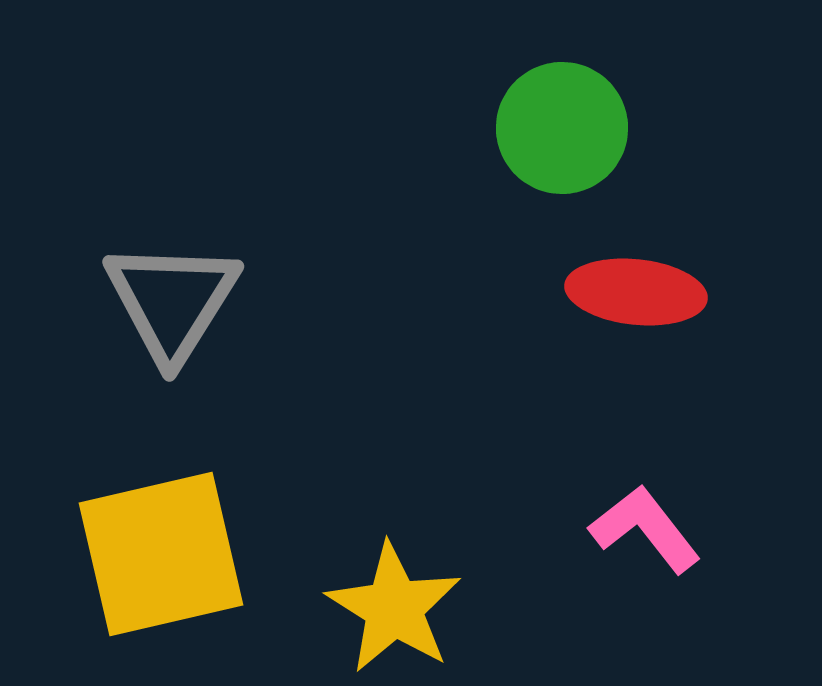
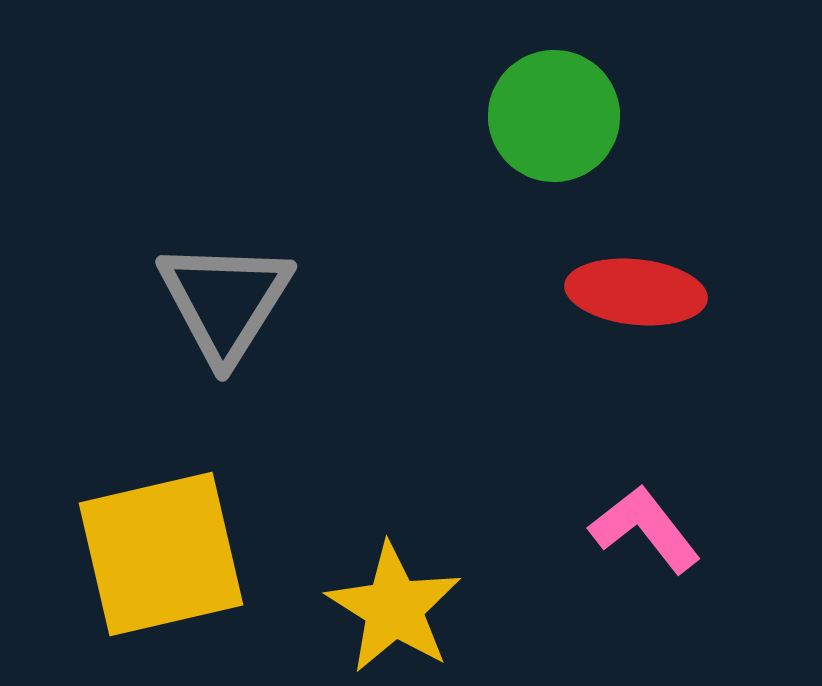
green circle: moved 8 px left, 12 px up
gray triangle: moved 53 px right
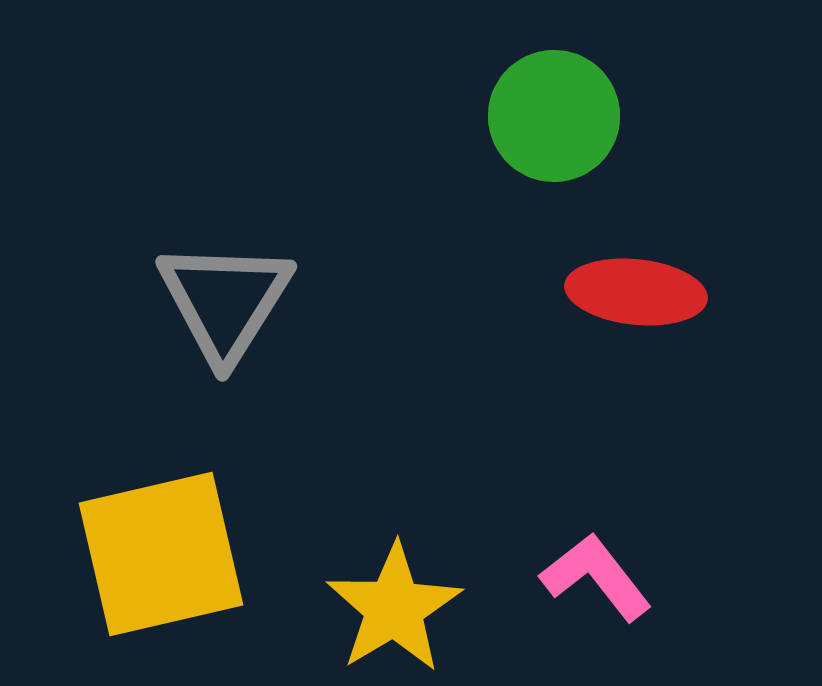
pink L-shape: moved 49 px left, 48 px down
yellow star: rotated 9 degrees clockwise
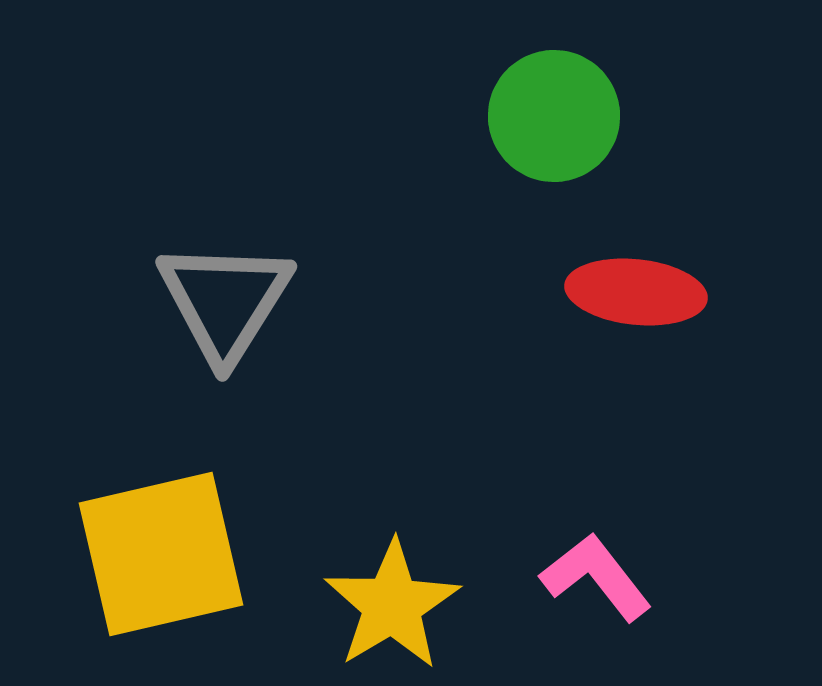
yellow star: moved 2 px left, 3 px up
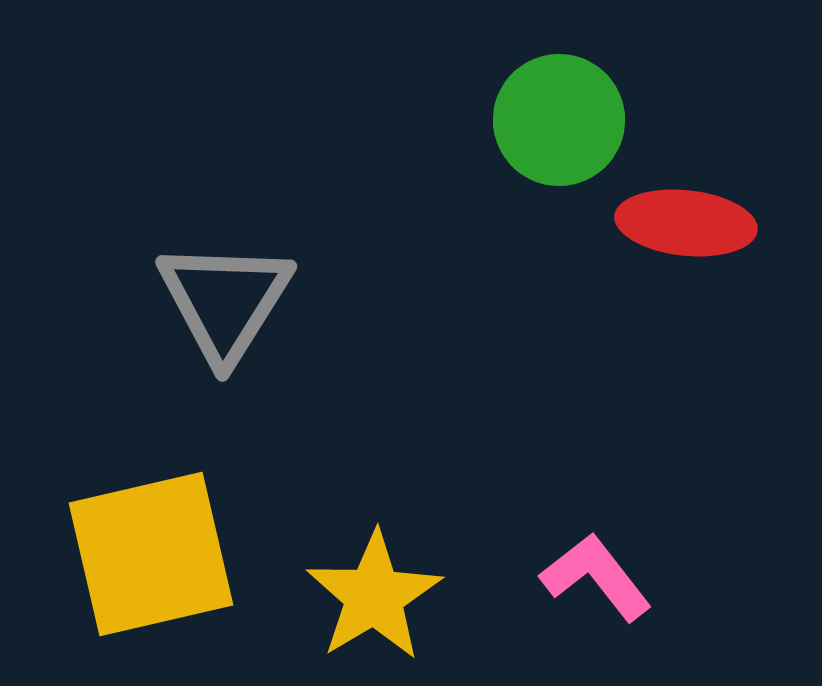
green circle: moved 5 px right, 4 px down
red ellipse: moved 50 px right, 69 px up
yellow square: moved 10 px left
yellow star: moved 18 px left, 9 px up
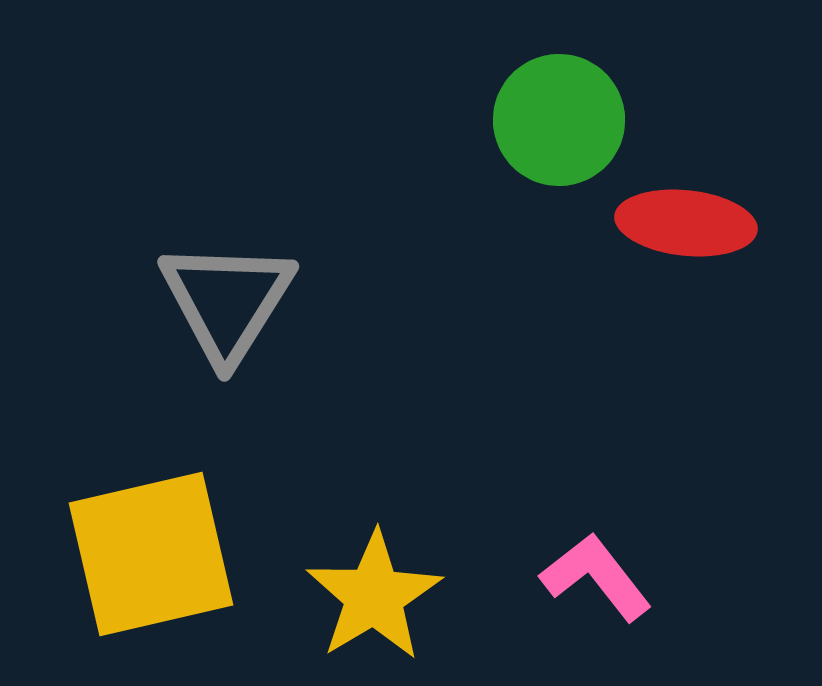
gray triangle: moved 2 px right
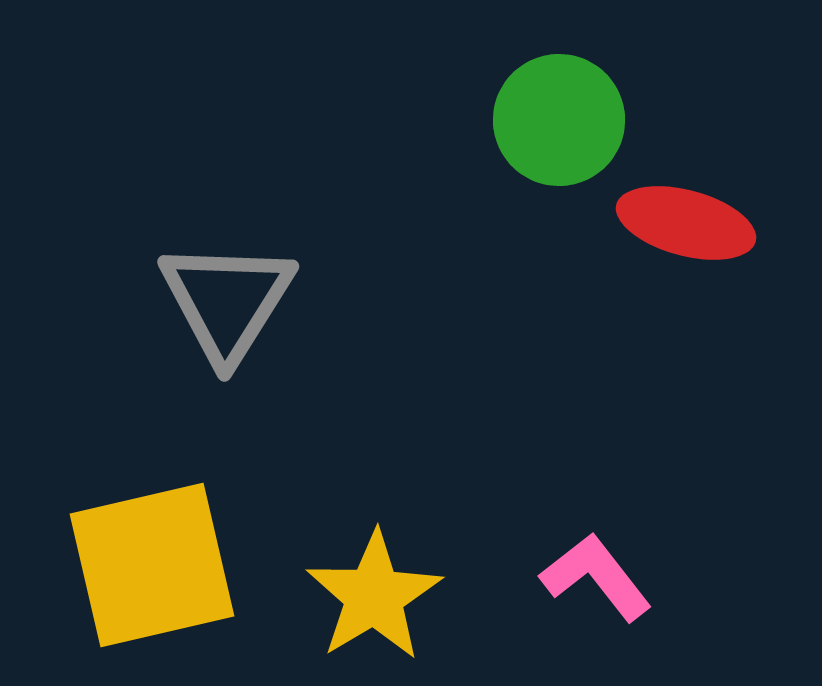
red ellipse: rotated 9 degrees clockwise
yellow square: moved 1 px right, 11 px down
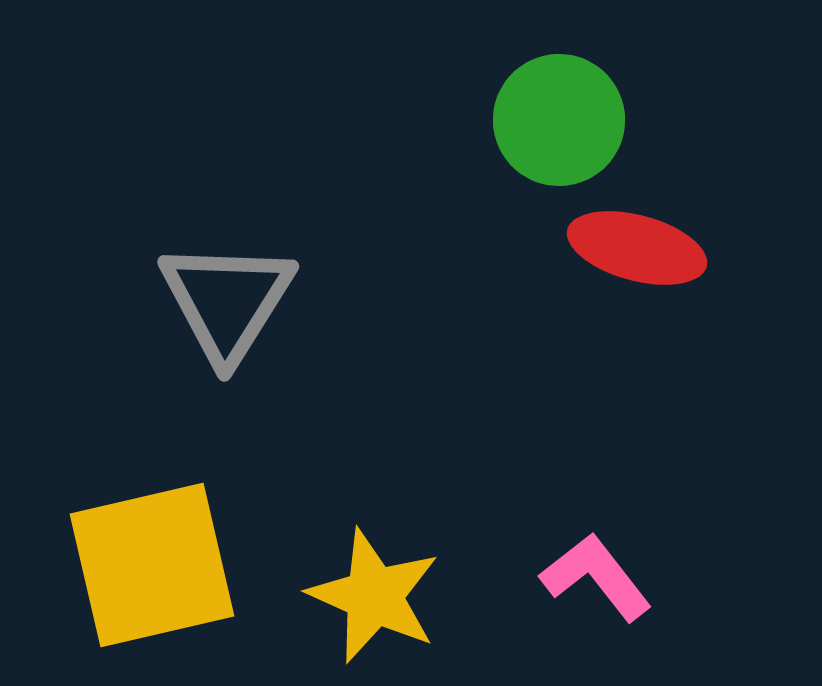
red ellipse: moved 49 px left, 25 px down
yellow star: rotated 17 degrees counterclockwise
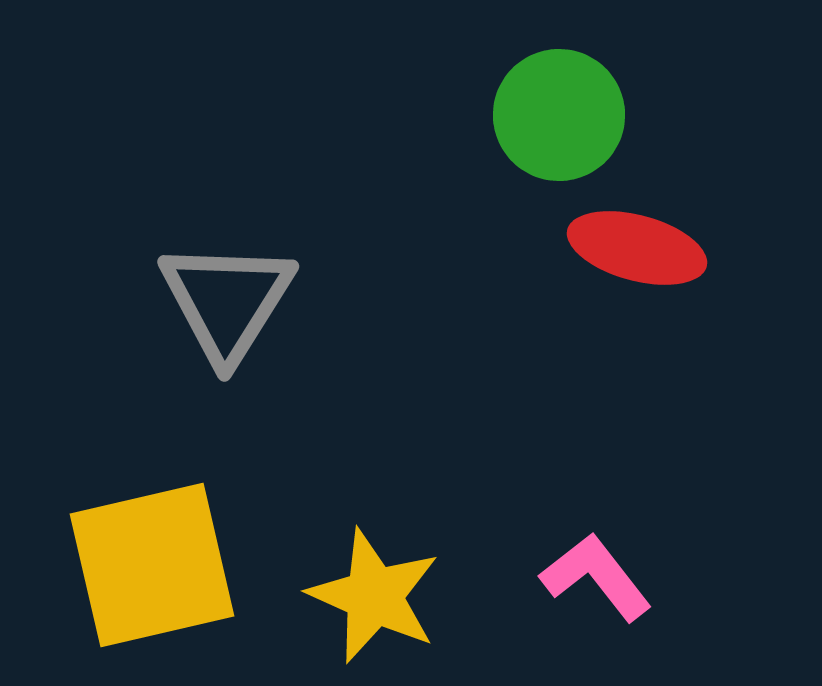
green circle: moved 5 px up
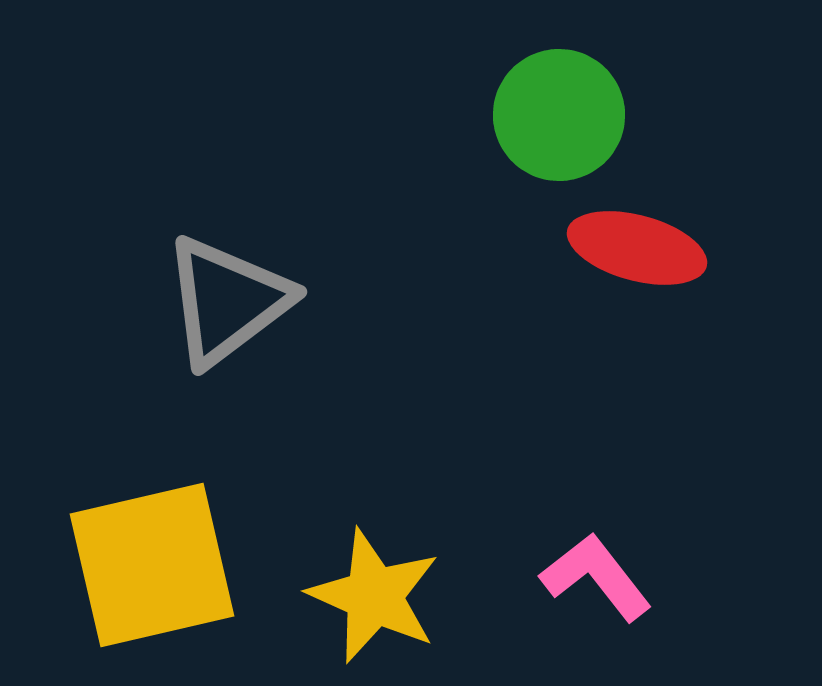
gray triangle: rotated 21 degrees clockwise
